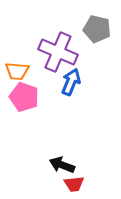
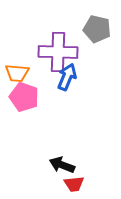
purple cross: rotated 21 degrees counterclockwise
orange trapezoid: moved 2 px down
blue arrow: moved 4 px left, 5 px up
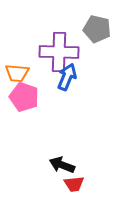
purple cross: moved 1 px right
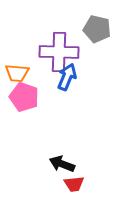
black arrow: moved 1 px up
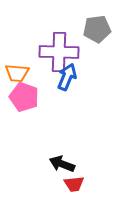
gray pentagon: rotated 20 degrees counterclockwise
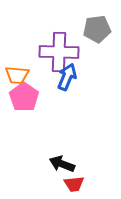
orange trapezoid: moved 2 px down
pink pentagon: rotated 16 degrees clockwise
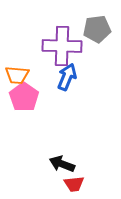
purple cross: moved 3 px right, 6 px up
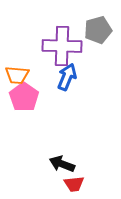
gray pentagon: moved 1 px right, 1 px down; rotated 8 degrees counterclockwise
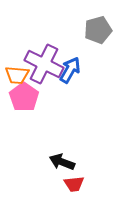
purple cross: moved 18 px left, 18 px down; rotated 24 degrees clockwise
blue arrow: moved 3 px right, 7 px up; rotated 8 degrees clockwise
black arrow: moved 2 px up
